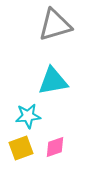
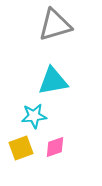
cyan star: moved 6 px right
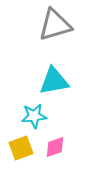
cyan triangle: moved 1 px right
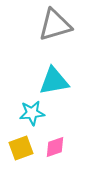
cyan star: moved 2 px left, 3 px up
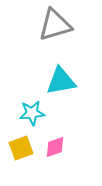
cyan triangle: moved 7 px right
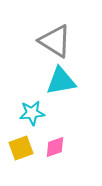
gray triangle: moved 16 px down; rotated 48 degrees clockwise
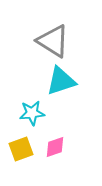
gray triangle: moved 2 px left
cyan triangle: rotated 8 degrees counterclockwise
yellow square: moved 1 px down
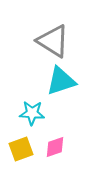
cyan star: rotated 10 degrees clockwise
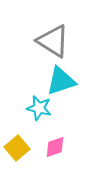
cyan star: moved 7 px right, 5 px up; rotated 10 degrees clockwise
yellow square: moved 4 px left, 1 px up; rotated 20 degrees counterclockwise
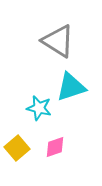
gray triangle: moved 5 px right
cyan triangle: moved 10 px right, 6 px down
